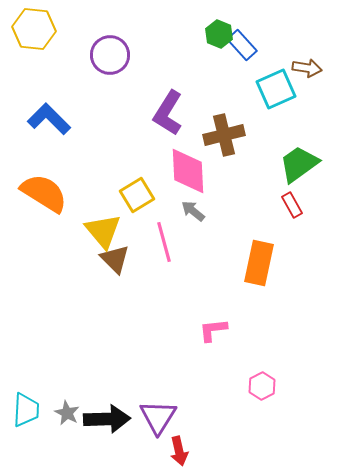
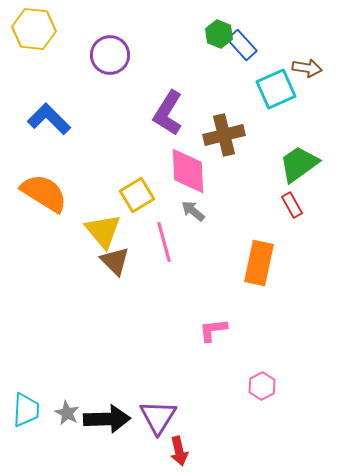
brown triangle: moved 2 px down
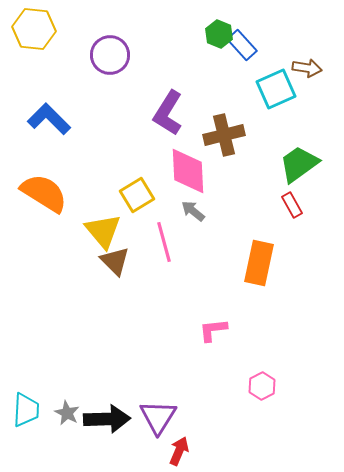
red arrow: rotated 144 degrees counterclockwise
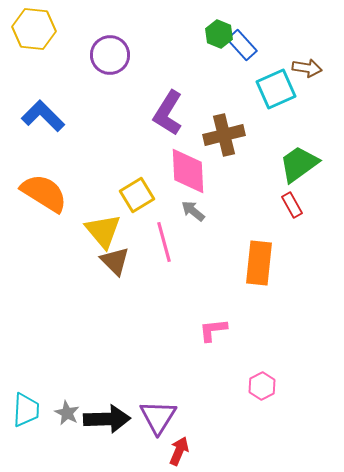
blue L-shape: moved 6 px left, 3 px up
orange rectangle: rotated 6 degrees counterclockwise
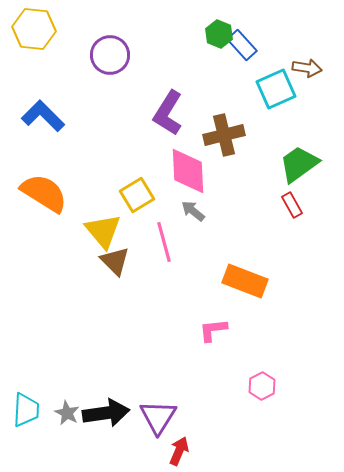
orange rectangle: moved 14 px left, 18 px down; rotated 75 degrees counterclockwise
black arrow: moved 1 px left, 6 px up; rotated 6 degrees counterclockwise
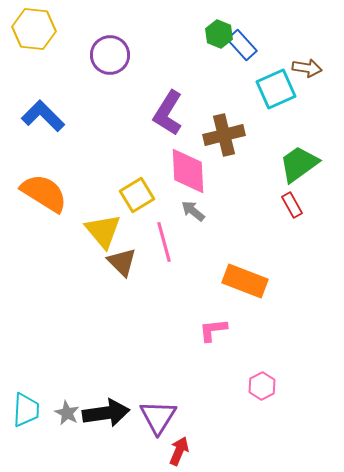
brown triangle: moved 7 px right, 1 px down
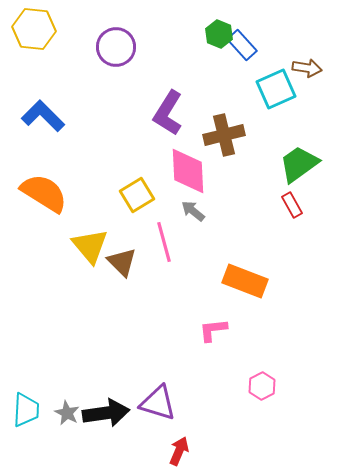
purple circle: moved 6 px right, 8 px up
yellow triangle: moved 13 px left, 15 px down
purple triangle: moved 14 px up; rotated 45 degrees counterclockwise
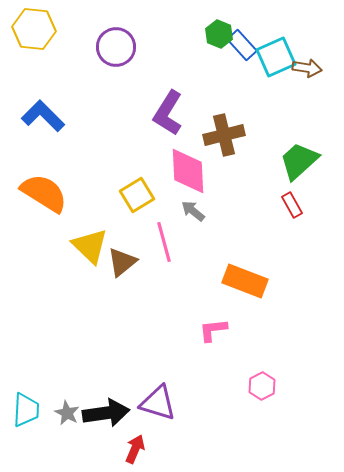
cyan square: moved 32 px up
green trapezoid: moved 3 px up; rotated 6 degrees counterclockwise
yellow triangle: rotated 6 degrees counterclockwise
brown triangle: rotated 36 degrees clockwise
red arrow: moved 44 px left, 2 px up
